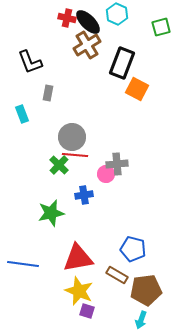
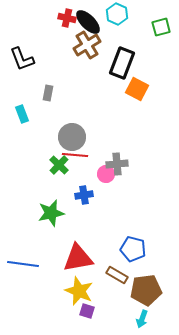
black L-shape: moved 8 px left, 3 px up
cyan arrow: moved 1 px right, 1 px up
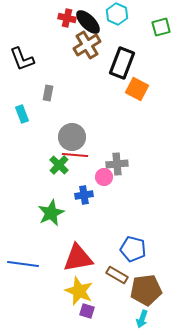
pink circle: moved 2 px left, 3 px down
green star: rotated 12 degrees counterclockwise
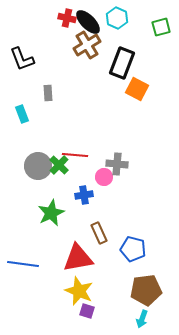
cyan hexagon: moved 4 px down
gray rectangle: rotated 14 degrees counterclockwise
gray circle: moved 34 px left, 29 px down
gray cross: rotated 10 degrees clockwise
brown rectangle: moved 18 px left, 42 px up; rotated 35 degrees clockwise
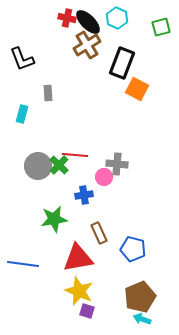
cyan rectangle: rotated 36 degrees clockwise
green star: moved 3 px right, 6 px down; rotated 16 degrees clockwise
brown pentagon: moved 6 px left, 7 px down; rotated 16 degrees counterclockwise
cyan arrow: rotated 90 degrees clockwise
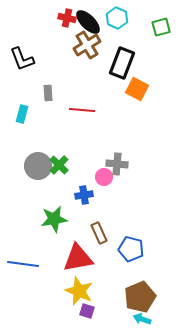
red line: moved 7 px right, 45 px up
blue pentagon: moved 2 px left
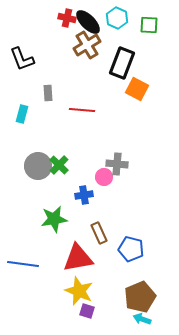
green square: moved 12 px left, 2 px up; rotated 18 degrees clockwise
